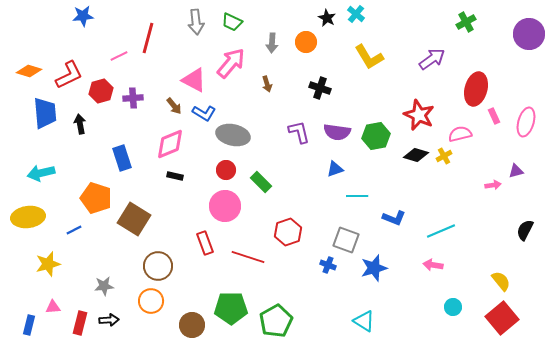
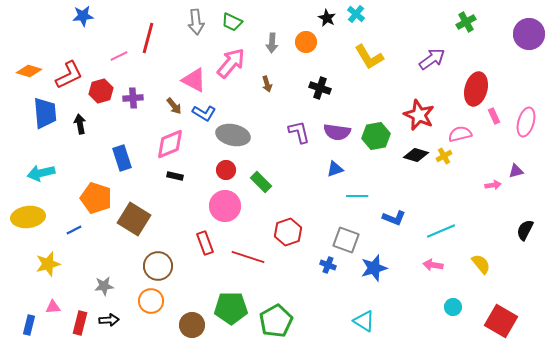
yellow semicircle at (501, 281): moved 20 px left, 17 px up
red square at (502, 318): moved 1 px left, 3 px down; rotated 20 degrees counterclockwise
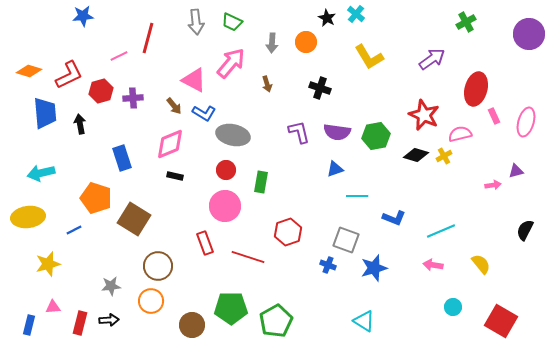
red star at (419, 115): moved 5 px right
green rectangle at (261, 182): rotated 55 degrees clockwise
gray star at (104, 286): moved 7 px right
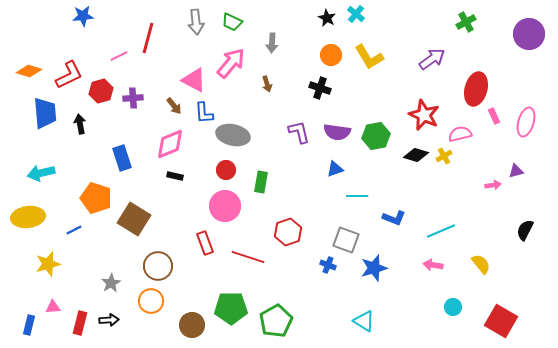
orange circle at (306, 42): moved 25 px right, 13 px down
blue L-shape at (204, 113): rotated 55 degrees clockwise
gray star at (111, 286): moved 3 px up; rotated 24 degrees counterclockwise
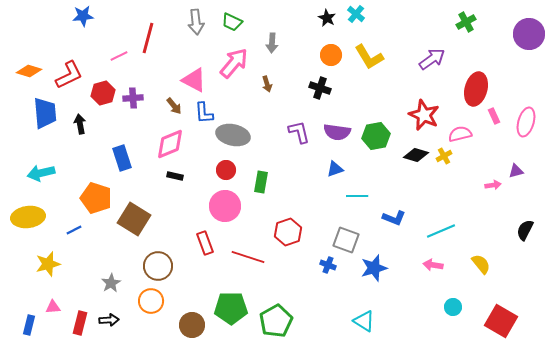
pink arrow at (231, 63): moved 3 px right
red hexagon at (101, 91): moved 2 px right, 2 px down
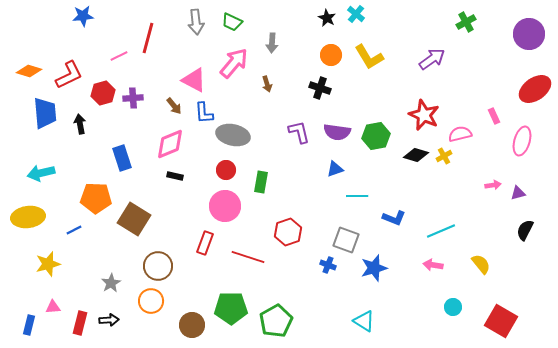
red ellipse at (476, 89): moved 59 px right; rotated 40 degrees clockwise
pink ellipse at (526, 122): moved 4 px left, 19 px down
purple triangle at (516, 171): moved 2 px right, 22 px down
orange pentagon at (96, 198): rotated 16 degrees counterclockwise
red rectangle at (205, 243): rotated 40 degrees clockwise
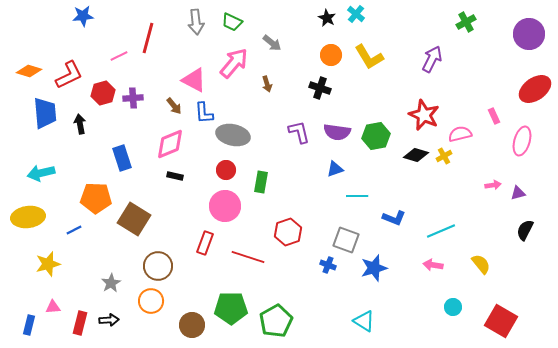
gray arrow at (272, 43): rotated 54 degrees counterclockwise
purple arrow at (432, 59): rotated 28 degrees counterclockwise
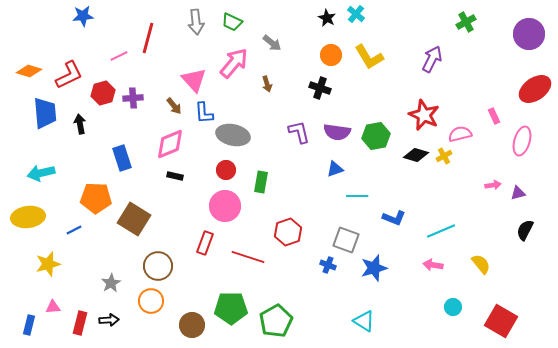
pink triangle at (194, 80): rotated 20 degrees clockwise
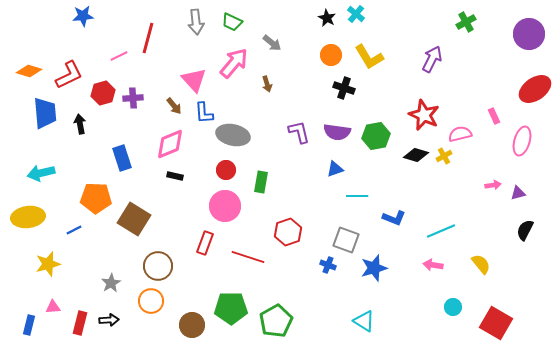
black cross at (320, 88): moved 24 px right
red square at (501, 321): moved 5 px left, 2 px down
